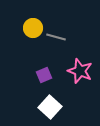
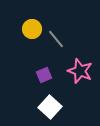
yellow circle: moved 1 px left, 1 px down
gray line: moved 2 px down; rotated 36 degrees clockwise
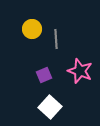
gray line: rotated 36 degrees clockwise
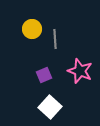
gray line: moved 1 px left
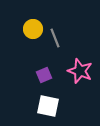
yellow circle: moved 1 px right
gray line: moved 1 px up; rotated 18 degrees counterclockwise
white square: moved 2 px left, 1 px up; rotated 30 degrees counterclockwise
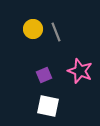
gray line: moved 1 px right, 6 px up
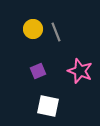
purple square: moved 6 px left, 4 px up
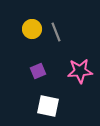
yellow circle: moved 1 px left
pink star: rotated 25 degrees counterclockwise
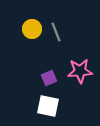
purple square: moved 11 px right, 7 px down
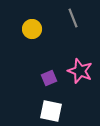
gray line: moved 17 px right, 14 px up
pink star: rotated 25 degrees clockwise
white square: moved 3 px right, 5 px down
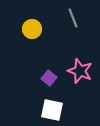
purple square: rotated 28 degrees counterclockwise
white square: moved 1 px right, 1 px up
